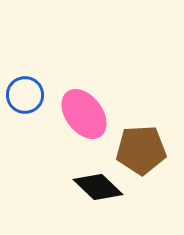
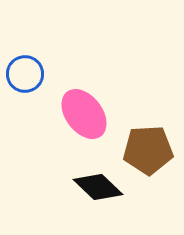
blue circle: moved 21 px up
brown pentagon: moved 7 px right
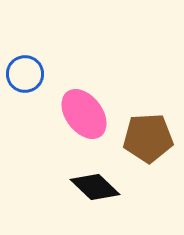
brown pentagon: moved 12 px up
black diamond: moved 3 px left
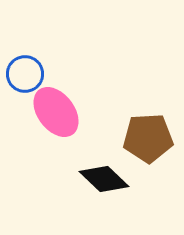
pink ellipse: moved 28 px left, 2 px up
black diamond: moved 9 px right, 8 px up
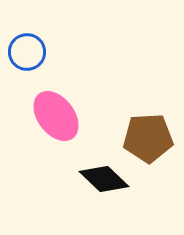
blue circle: moved 2 px right, 22 px up
pink ellipse: moved 4 px down
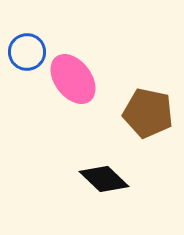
pink ellipse: moved 17 px right, 37 px up
brown pentagon: moved 25 px up; rotated 15 degrees clockwise
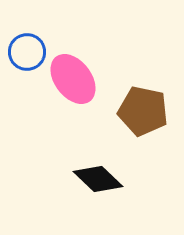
brown pentagon: moved 5 px left, 2 px up
black diamond: moved 6 px left
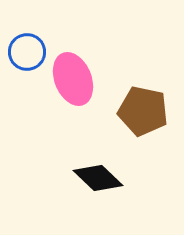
pink ellipse: rotated 15 degrees clockwise
black diamond: moved 1 px up
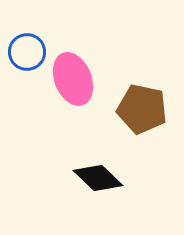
brown pentagon: moved 1 px left, 2 px up
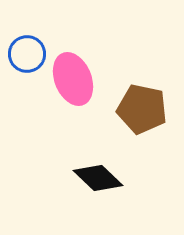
blue circle: moved 2 px down
